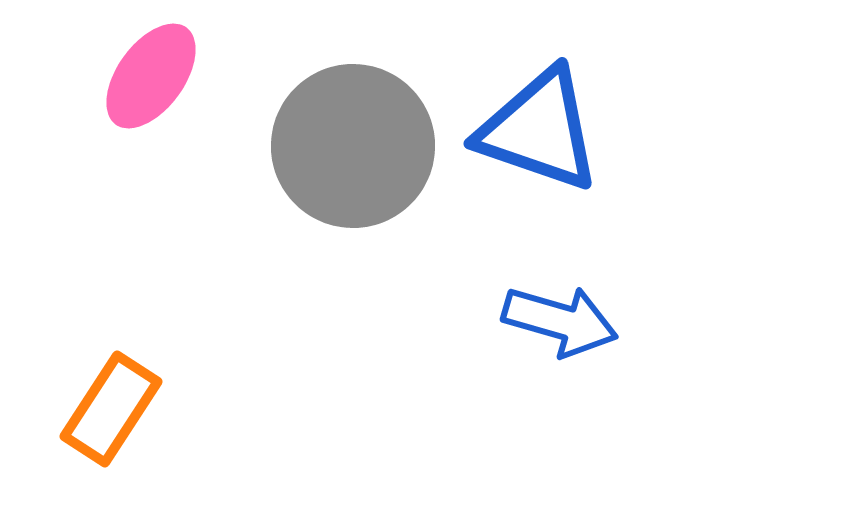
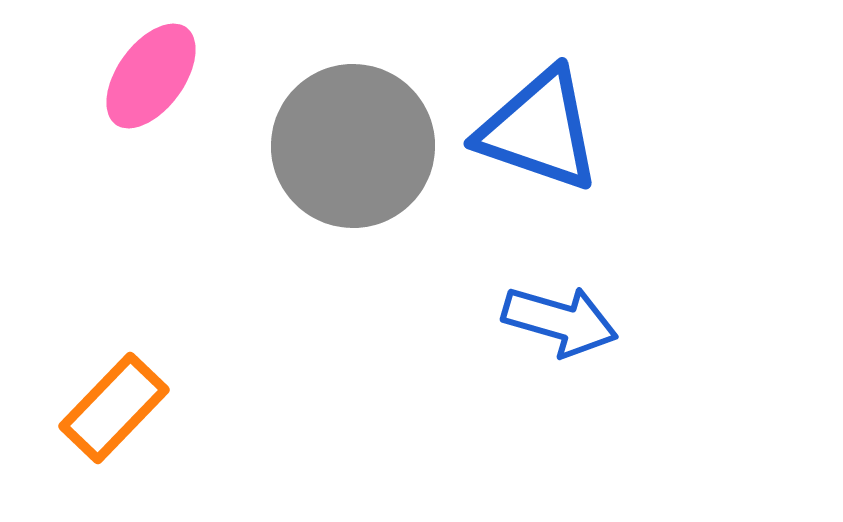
orange rectangle: moved 3 px right, 1 px up; rotated 11 degrees clockwise
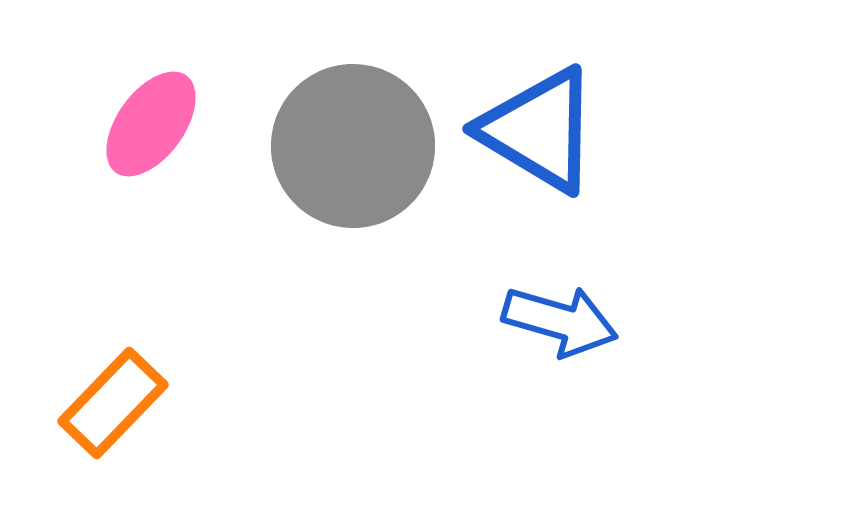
pink ellipse: moved 48 px down
blue triangle: rotated 12 degrees clockwise
orange rectangle: moved 1 px left, 5 px up
